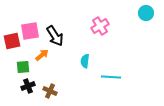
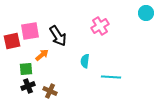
black arrow: moved 3 px right
green square: moved 3 px right, 2 px down
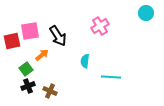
green square: rotated 32 degrees counterclockwise
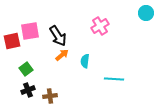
orange arrow: moved 20 px right
cyan line: moved 3 px right, 2 px down
black cross: moved 4 px down
brown cross: moved 5 px down; rotated 32 degrees counterclockwise
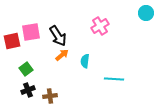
pink square: moved 1 px right, 1 px down
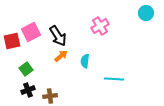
pink square: rotated 18 degrees counterclockwise
orange arrow: moved 1 px left, 1 px down
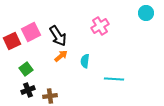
red square: rotated 12 degrees counterclockwise
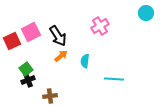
black cross: moved 10 px up
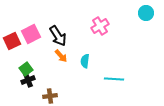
pink square: moved 2 px down
orange arrow: rotated 88 degrees clockwise
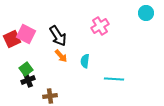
pink square: moved 5 px left; rotated 36 degrees counterclockwise
red square: moved 2 px up
